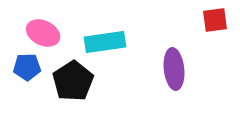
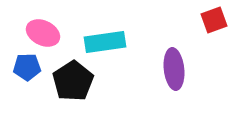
red square: moved 1 px left; rotated 12 degrees counterclockwise
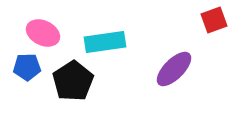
purple ellipse: rotated 51 degrees clockwise
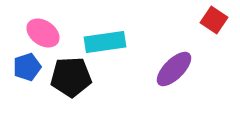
red square: rotated 36 degrees counterclockwise
pink ellipse: rotated 8 degrees clockwise
blue pentagon: rotated 16 degrees counterclockwise
black pentagon: moved 2 px left, 4 px up; rotated 30 degrees clockwise
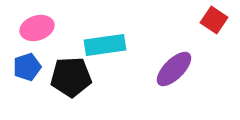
pink ellipse: moved 6 px left, 5 px up; rotated 52 degrees counterclockwise
cyan rectangle: moved 3 px down
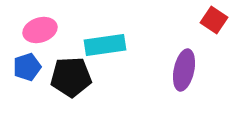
pink ellipse: moved 3 px right, 2 px down
purple ellipse: moved 10 px right, 1 px down; rotated 33 degrees counterclockwise
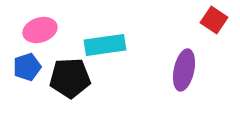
black pentagon: moved 1 px left, 1 px down
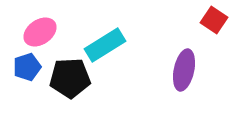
pink ellipse: moved 2 px down; rotated 16 degrees counterclockwise
cyan rectangle: rotated 24 degrees counterclockwise
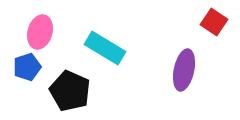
red square: moved 2 px down
pink ellipse: rotated 40 degrees counterclockwise
cyan rectangle: moved 3 px down; rotated 63 degrees clockwise
black pentagon: moved 13 px down; rotated 27 degrees clockwise
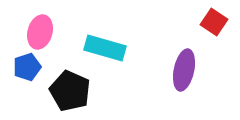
cyan rectangle: rotated 15 degrees counterclockwise
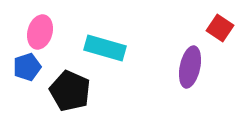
red square: moved 6 px right, 6 px down
purple ellipse: moved 6 px right, 3 px up
